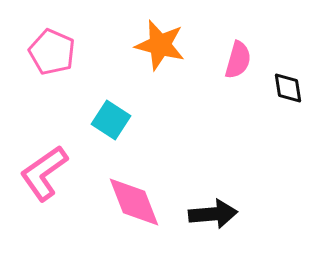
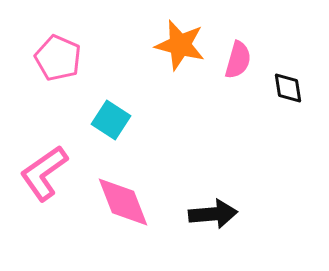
orange star: moved 20 px right
pink pentagon: moved 6 px right, 6 px down
pink diamond: moved 11 px left
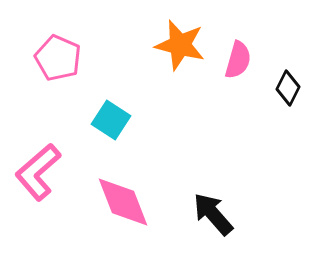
black diamond: rotated 36 degrees clockwise
pink L-shape: moved 6 px left, 1 px up; rotated 6 degrees counterclockwise
black arrow: rotated 126 degrees counterclockwise
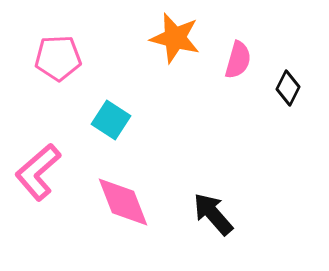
orange star: moved 5 px left, 7 px up
pink pentagon: rotated 27 degrees counterclockwise
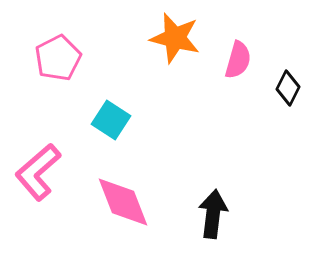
pink pentagon: rotated 24 degrees counterclockwise
black arrow: rotated 48 degrees clockwise
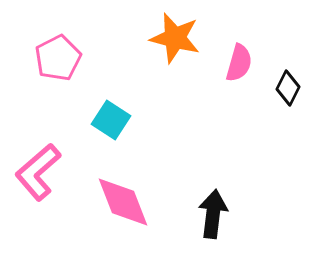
pink semicircle: moved 1 px right, 3 px down
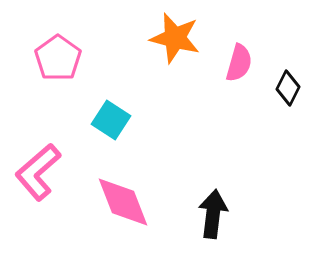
pink pentagon: rotated 9 degrees counterclockwise
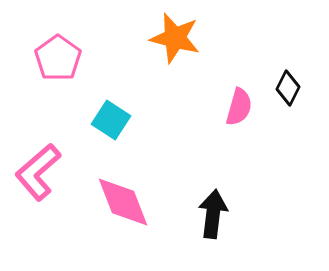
pink semicircle: moved 44 px down
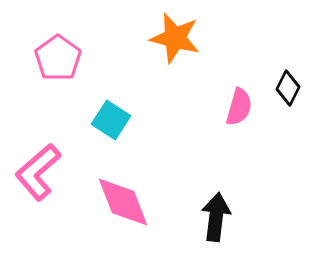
black arrow: moved 3 px right, 3 px down
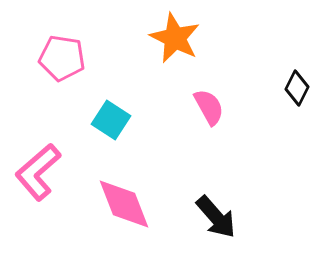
orange star: rotated 12 degrees clockwise
pink pentagon: moved 4 px right; rotated 27 degrees counterclockwise
black diamond: moved 9 px right
pink semicircle: moved 30 px left; rotated 45 degrees counterclockwise
pink diamond: moved 1 px right, 2 px down
black arrow: rotated 132 degrees clockwise
